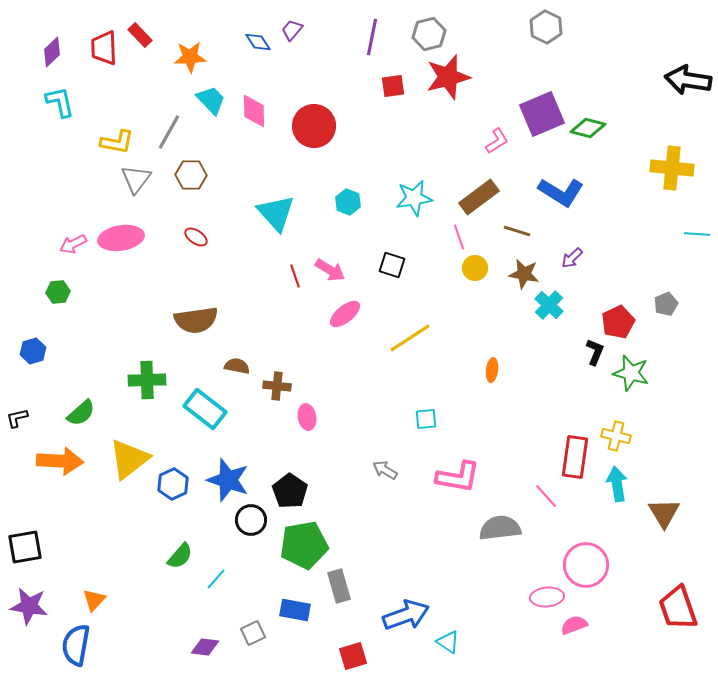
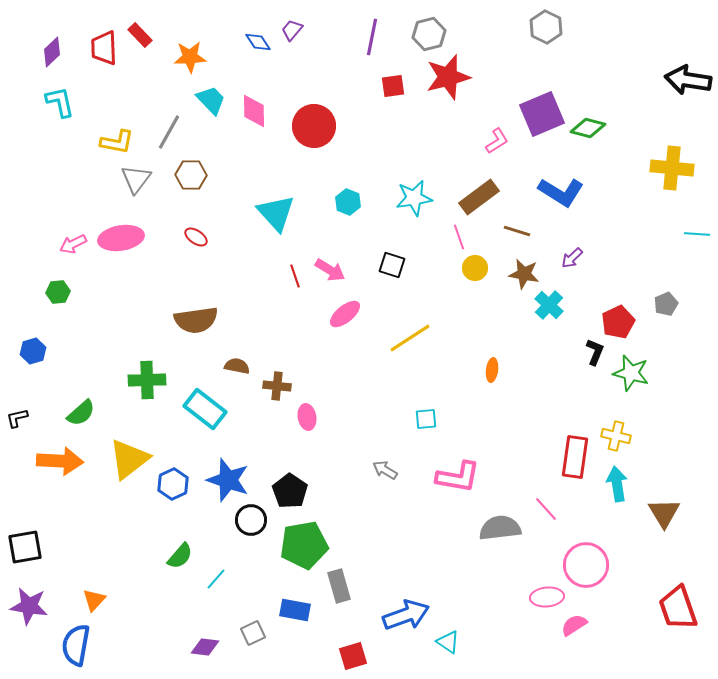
pink line at (546, 496): moved 13 px down
pink semicircle at (574, 625): rotated 12 degrees counterclockwise
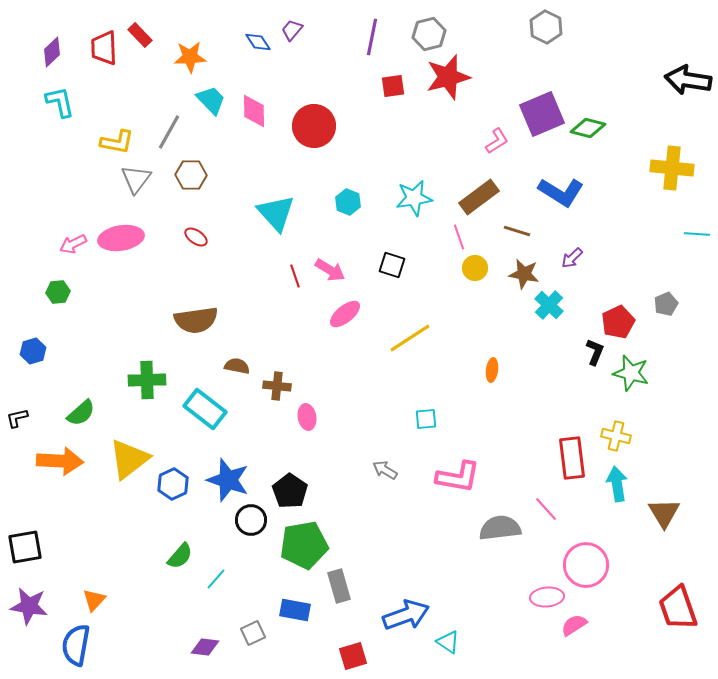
red rectangle at (575, 457): moved 3 px left, 1 px down; rotated 15 degrees counterclockwise
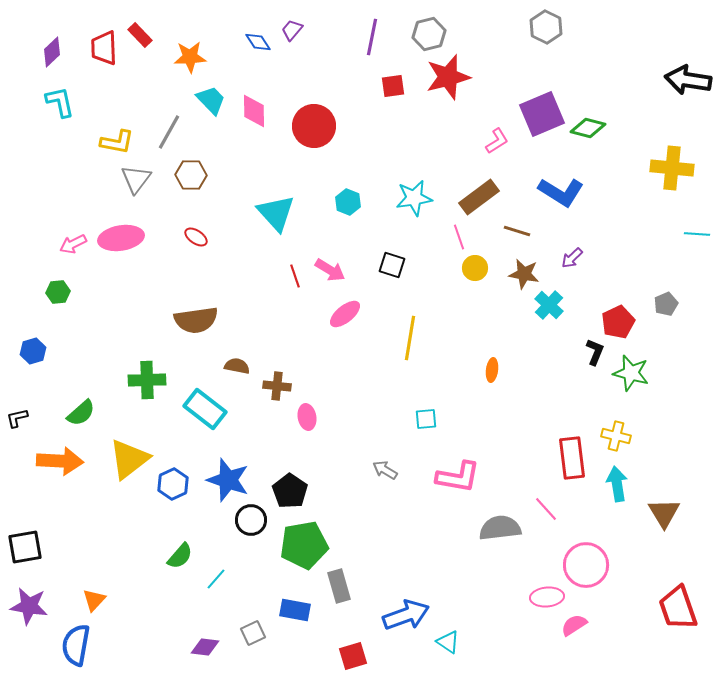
yellow line at (410, 338): rotated 48 degrees counterclockwise
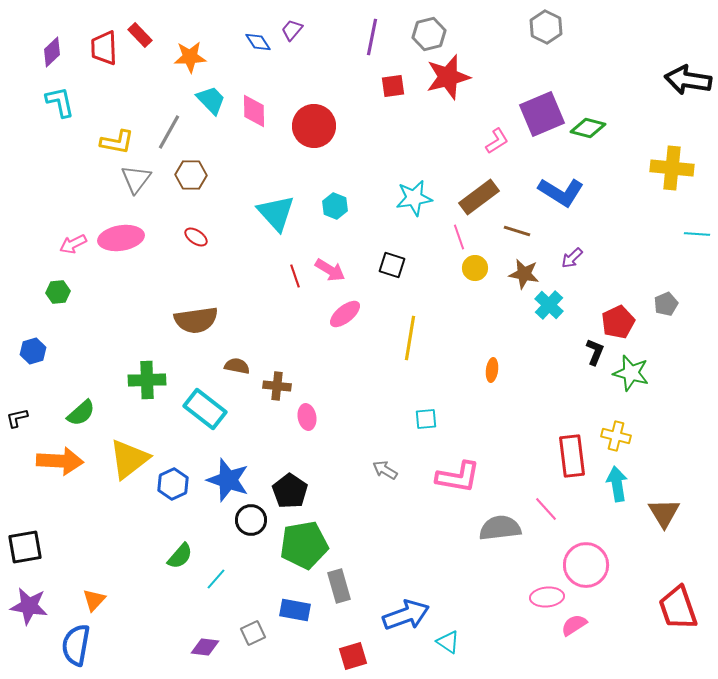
cyan hexagon at (348, 202): moved 13 px left, 4 px down
red rectangle at (572, 458): moved 2 px up
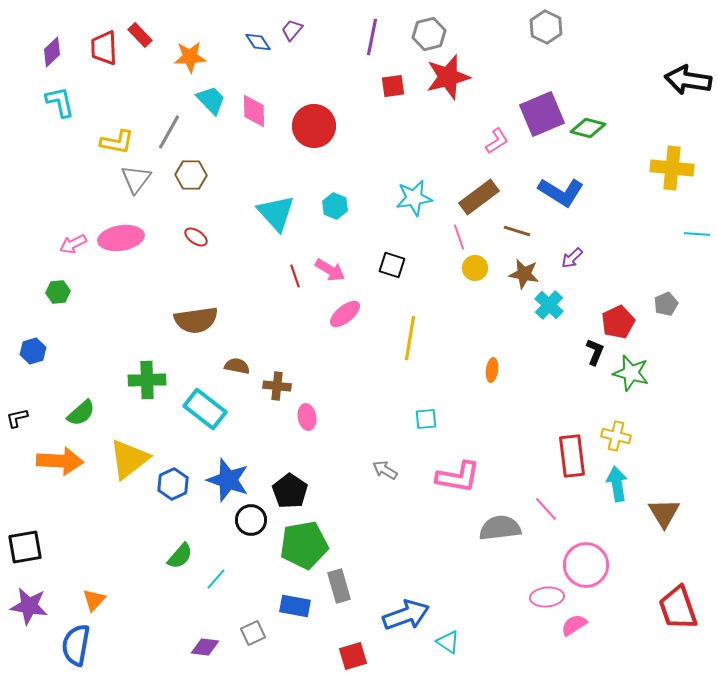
blue rectangle at (295, 610): moved 4 px up
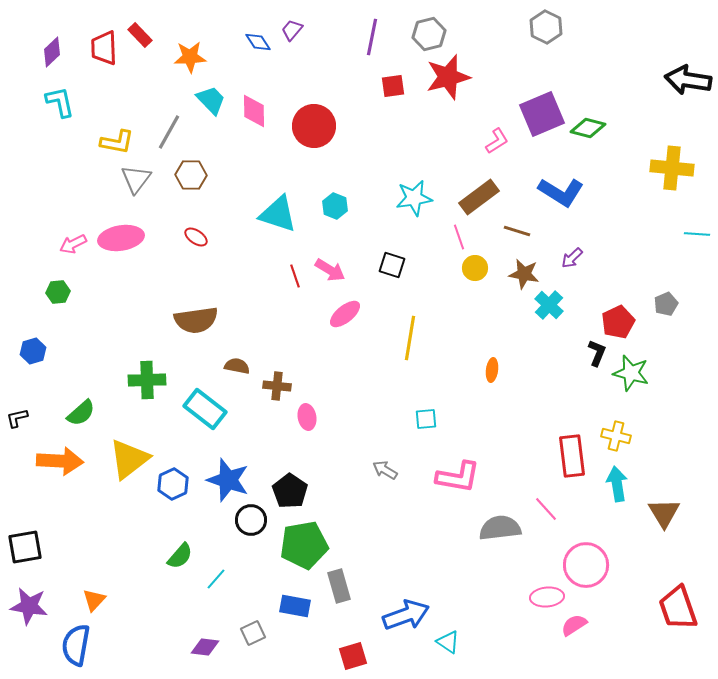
cyan triangle at (276, 213): moved 2 px right, 1 px down; rotated 30 degrees counterclockwise
black L-shape at (595, 352): moved 2 px right, 1 px down
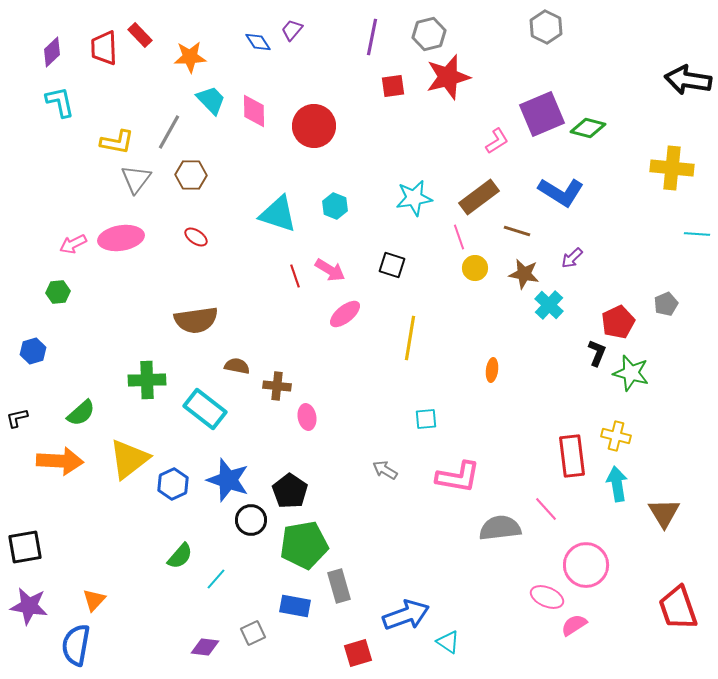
pink ellipse at (547, 597): rotated 28 degrees clockwise
red square at (353, 656): moved 5 px right, 3 px up
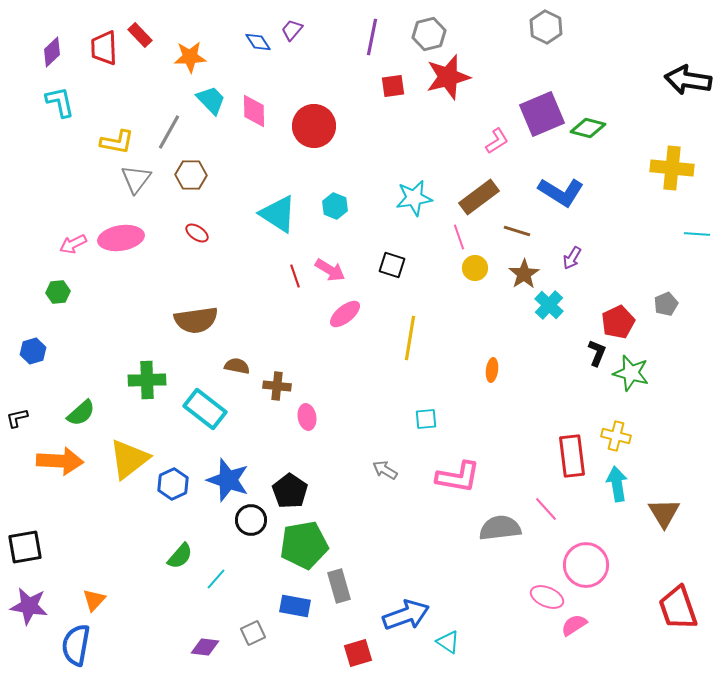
cyan triangle at (278, 214): rotated 15 degrees clockwise
red ellipse at (196, 237): moved 1 px right, 4 px up
purple arrow at (572, 258): rotated 15 degrees counterclockwise
brown star at (524, 274): rotated 28 degrees clockwise
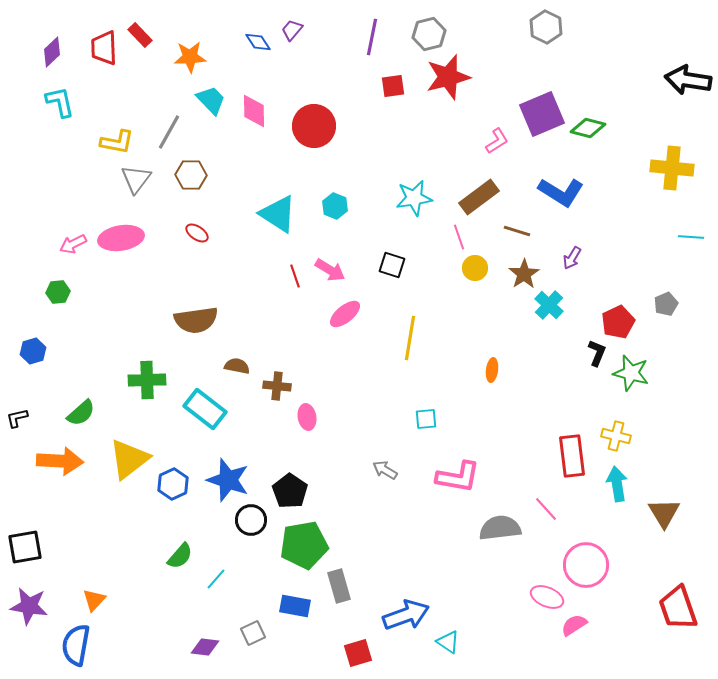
cyan line at (697, 234): moved 6 px left, 3 px down
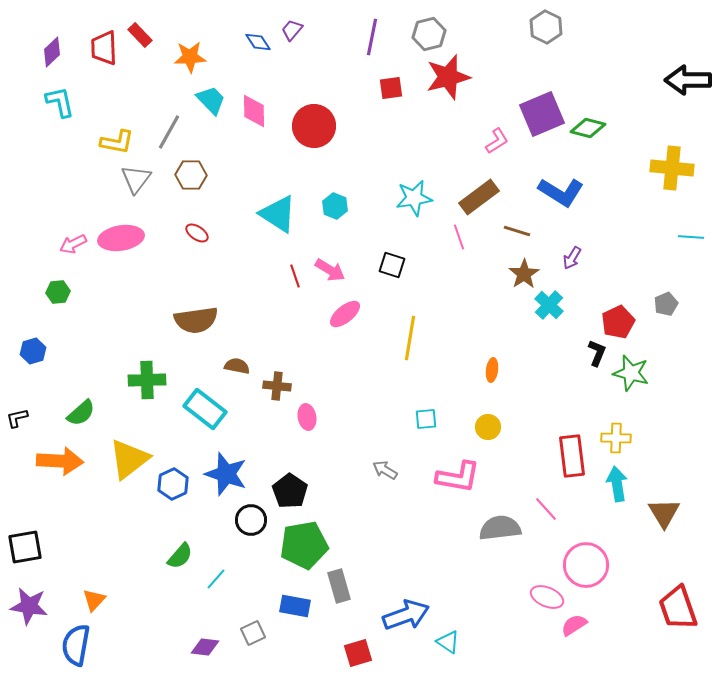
black arrow at (688, 80): rotated 9 degrees counterclockwise
red square at (393, 86): moved 2 px left, 2 px down
yellow circle at (475, 268): moved 13 px right, 159 px down
yellow cross at (616, 436): moved 2 px down; rotated 12 degrees counterclockwise
blue star at (228, 480): moved 2 px left, 6 px up
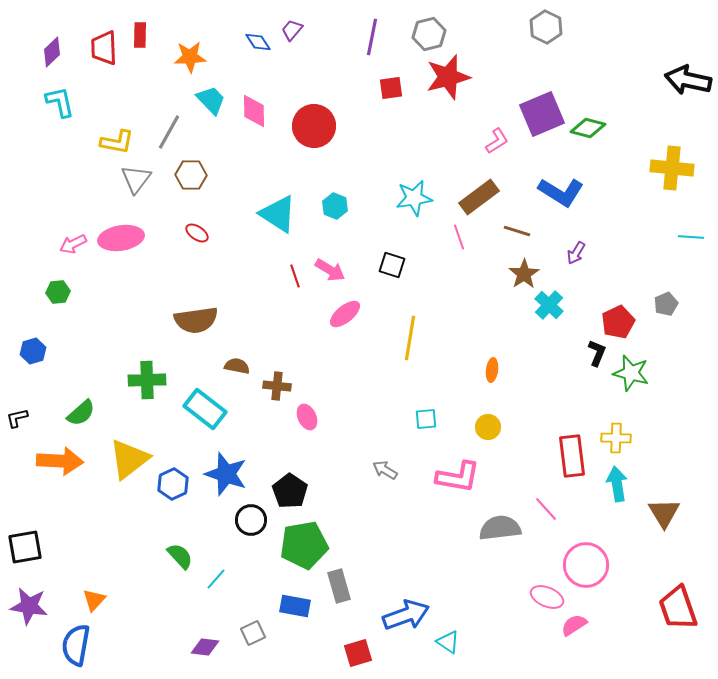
red rectangle at (140, 35): rotated 45 degrees clockwise
black arrow at (688, 80): rotated 12 degrees clockwise
purple arrow at (572, 258): moved 4 px right, 5 px up
pink ellipse at (307, 417): rotated 15 degrees counterclockwise
green semicircle at (180, 556): rotated 84 degrees counterclockwise
